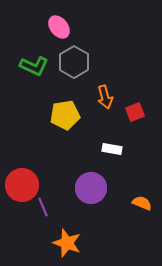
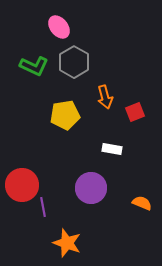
purple line: rotated 12 degrees clockwise
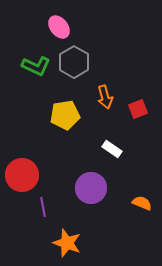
green L-shape: moved 2 px right
red square: moved 3 px right, 3 px up
white rectangle: rotated 24 degrees clockwise
red circle: moved 10 px up
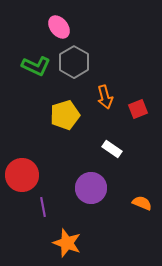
yellow pentagon: rotated 8 degrees counterclockwise
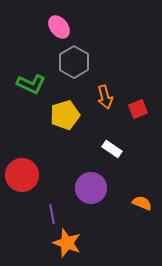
green L-shape: moved 5 px left, 18 px down
purple line: moved 9 px right, 7 px down
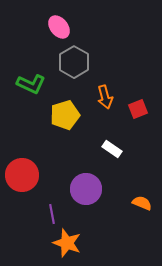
purple circle: moved 5 px left, 1 px down
